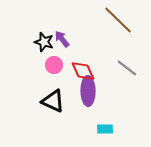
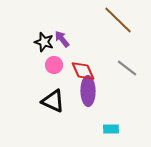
cyan rectangle: moved 6 px right
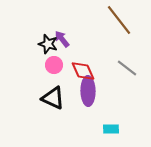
brown line: moved 1 px right; rotated 8 degrees clockwise
black star: moved 4 px right, 2 px down
black triangle: moved 3 px up
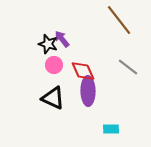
gray line: moved 1 px right, 1 px up
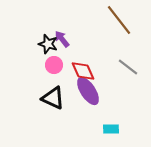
purple ellipse: rotated 32 degrees counterclockwise
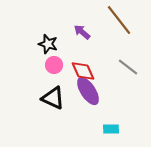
purple arrow: moved 20 px right, 7 px up; rotated 12 degrees counterclockwise
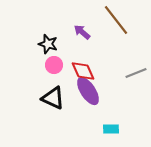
brown line: moved 3 px left
gray line: moved 8 px right, 6 px down; rotated 60 degrees counterclockwise
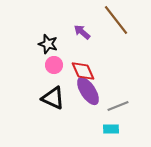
gray line: moved 18 px left, 33 px down
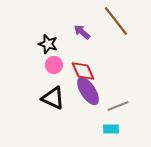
brown line: moved 1 px down
